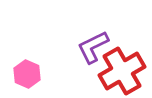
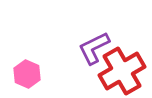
purple L-shape: moved 1 px right, 1 px down
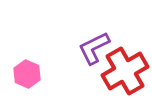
red cross: moved 3 px right
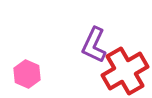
purple L-shape: moved 3 px up; rotated 39 degrees counterclockwise
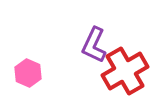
pink hexagon: moved 1 px right, 1 px up
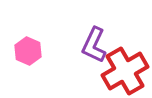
pink hexagon: moved 22 px up
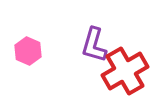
purple L-shape: rotated 9 degrees counterclockwise
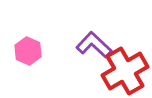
purple L-shape: rotated 117 degrees clockwise
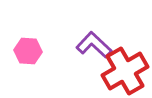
pink hexagon: rotated 20 degrees counterclockwise
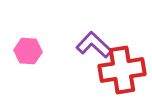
red cross: moved 3 px left, 1 px up; rotated 21 degrees clockwise
